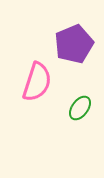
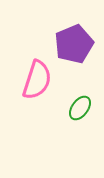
pink semicircle: moved 2 px up
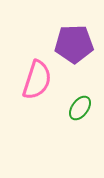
purple pentagon: rotated 21 degrees clockwise
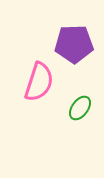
pink semicircle: moved 2 px right, 2 px down
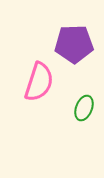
green ellipse: moved 4 px right; rotated 15 degrees counterclockwise
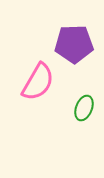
pink semicircle: moved 1 px left; rotated 12 degrees clockwise
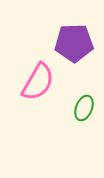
purple pentagon: moved 1 px up
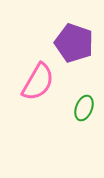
purple pentagon: rotated 21 degrees clockwise
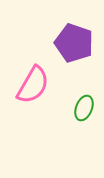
pink semicircle: moved 5 px left, 3 px down
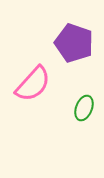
pink semicircle: moved 1 px up; rotated 12 degrees clockwise
